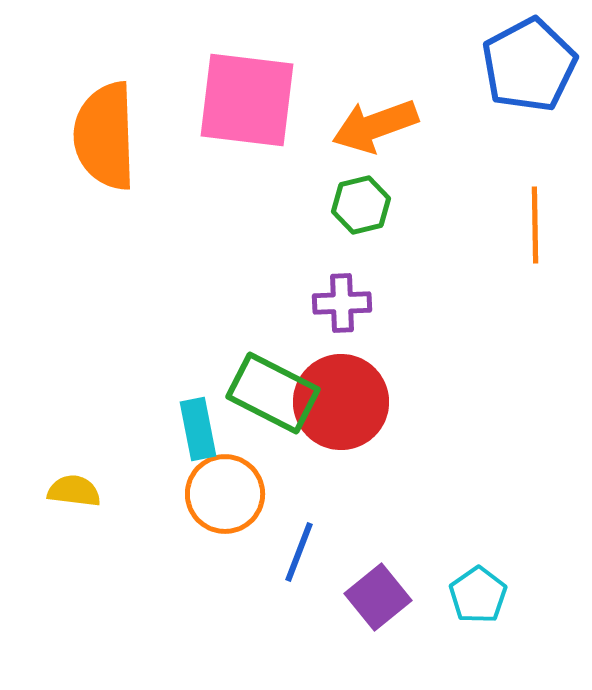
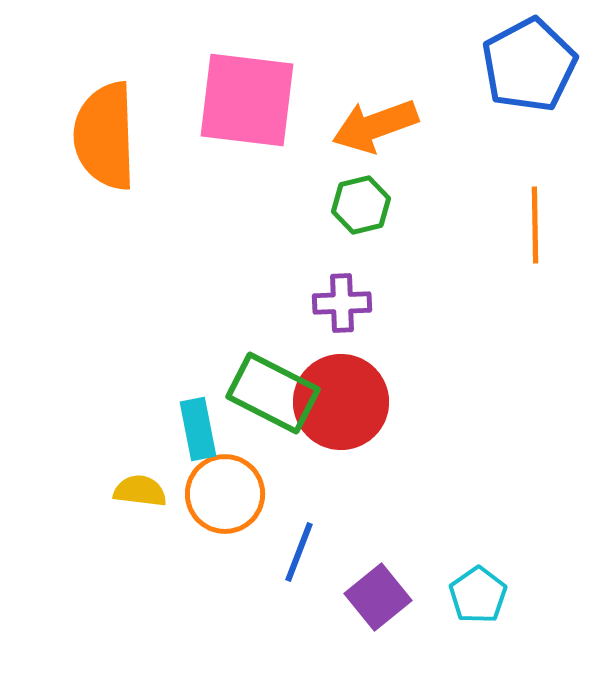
yellow semicircle: moved 66 px right
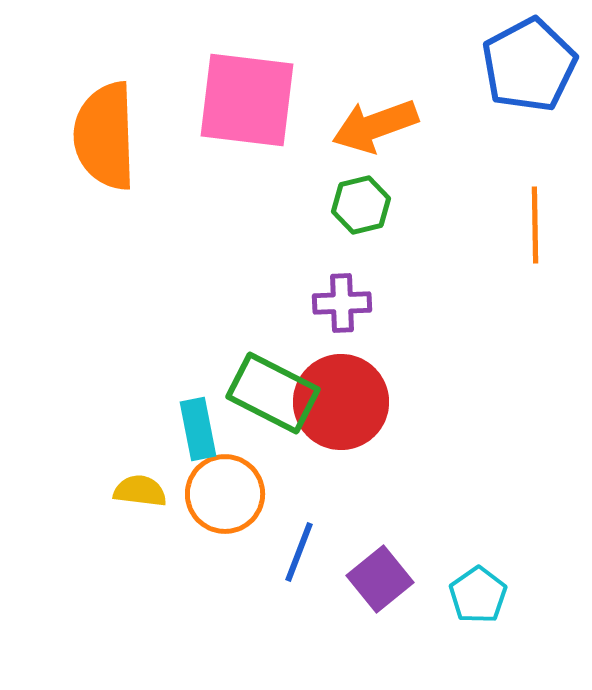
purple square: moved 2 px right, 18 px up
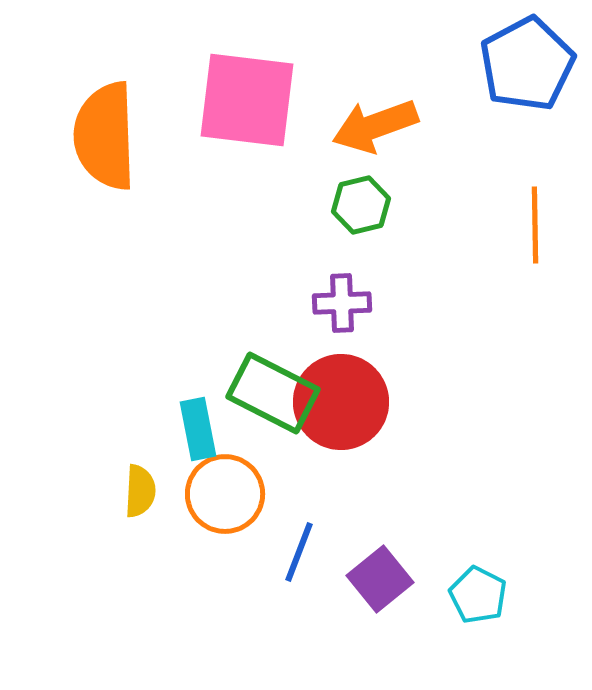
blue pentagon: moved 2 px left, 1 px up
yellow semicircle: rotated 86 degrees clockwise
cyan pentagon: rotated 10 degrees counterclockwise
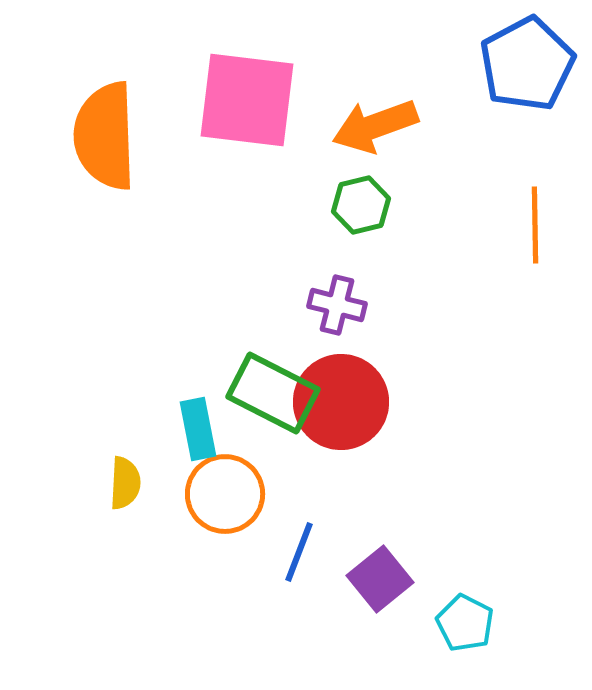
purple cross: moved 5 px left, 2 px down; rotated 16 degrees clockwise
yellow semicircle: moved 15 px left, 8 px up
cyan pentagon: moved 13 px left, 28 px down
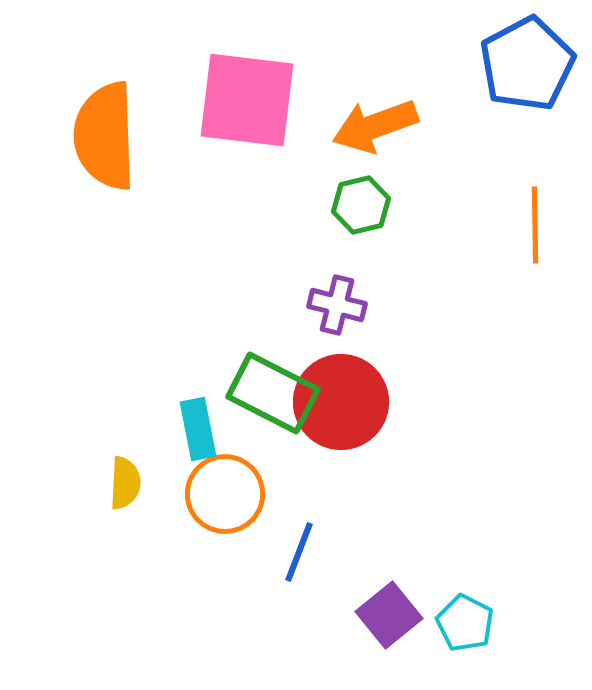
purple square: moved 9 px right, 36 px down
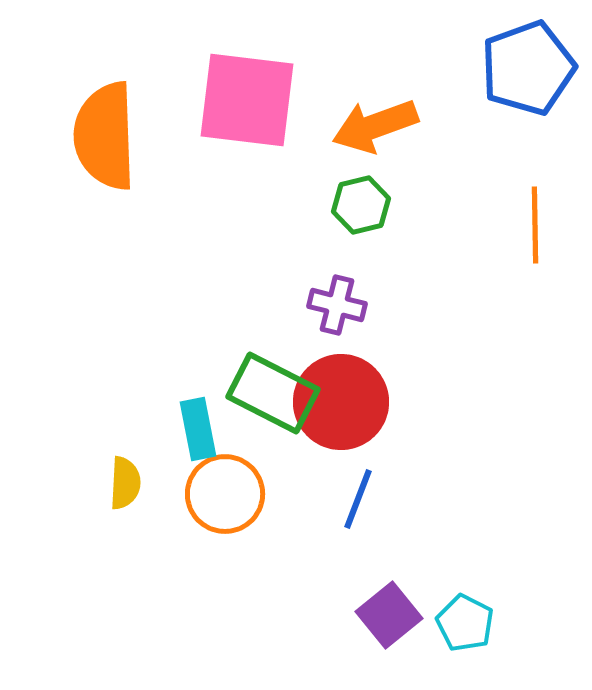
blue pentagon: moved 1 px right, 4 px down; rotated 8 degrees clockwise
blue line: moved 59 px right, 53 px up
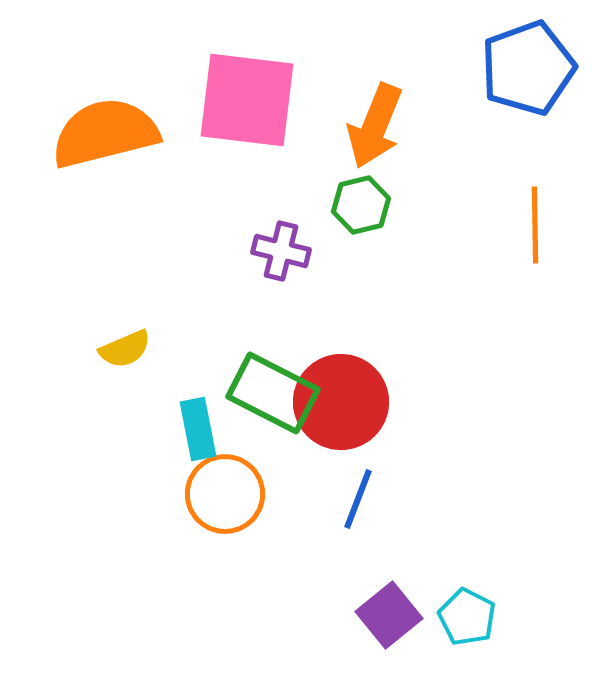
orange arrow: rotated 48 degrees counterclockwise
orange semicircle: moved 3 px up; rotated 78 degrees clockwise
purple cross: moved 56 px left, 54 px up
yellow semicircle: moved 134 px up; rotated 64 degrees clockwise
cyan pentagon: moved 2 px right, 6 px up
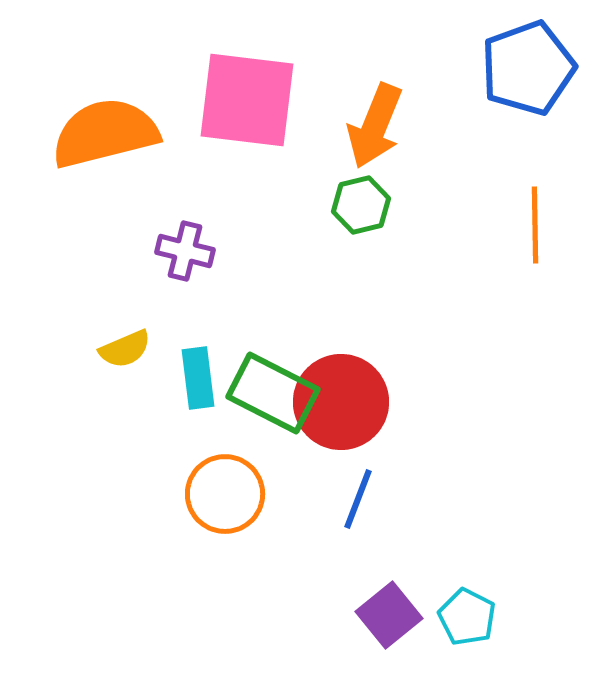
purple cross: moved 96 px left
cyan rectangle: moved 51 px up; rotated 4 degrees clockwise
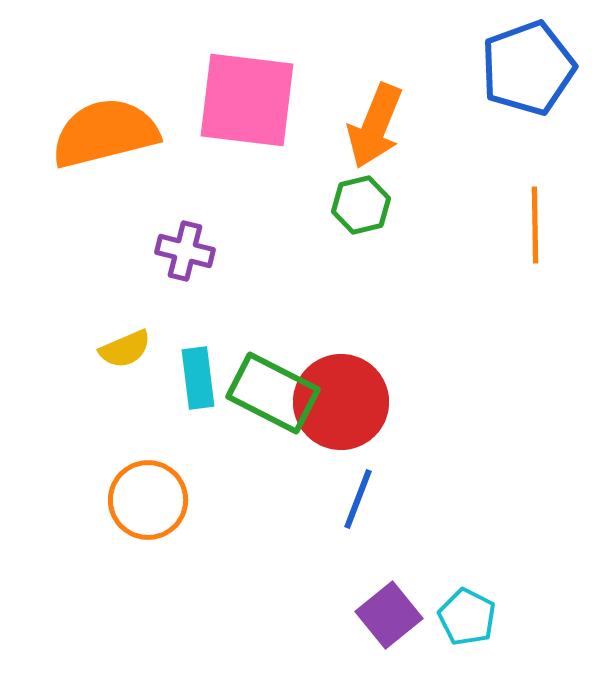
orange circle: moved 77 px left, 6 px down
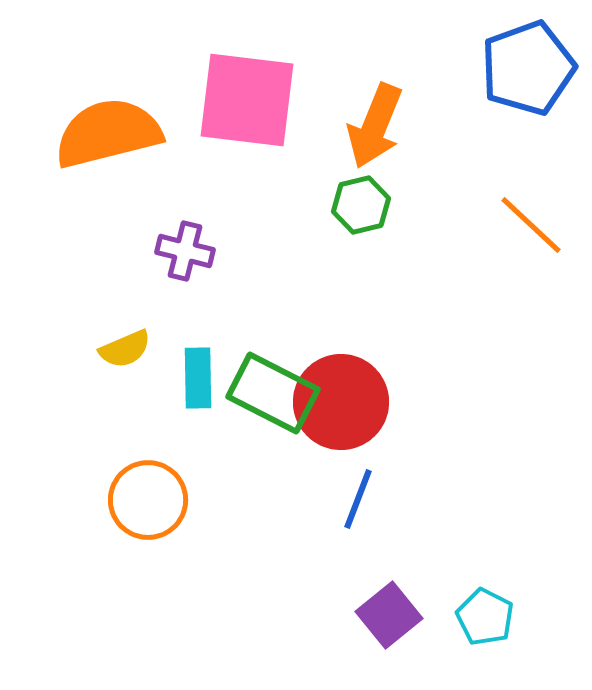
orange semicircle: moved 3 px right
orange line: moved 4 px left; rotated 46 degrees counterclockwise
cyan rectangle: rotated 6 degrees clockwise
cyan pentagon: moved 18 px right
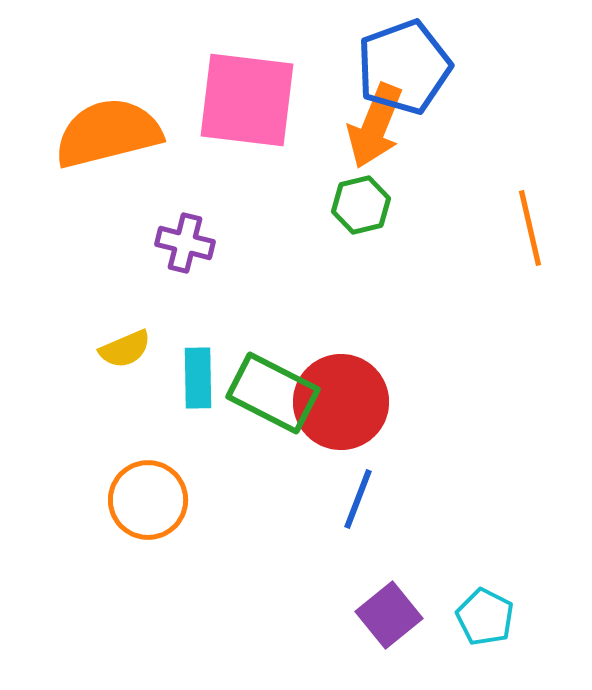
blue pentagon: moved 124 px left, 1 px up
orange line: moved 1 px left, 3 px down; rotated 34 degrees clockwise
purple cross: moved 8 px up
